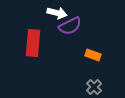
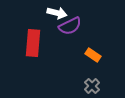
orange rectangle: rotated 14 degrees clockwise
gray cross: moved 2 px left, 1 px up
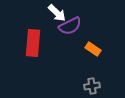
white arrow: rotated 30 degrees clockwise
orange rectangle: moved 6 px up
gray cross: rotated 35 degrees clockwise
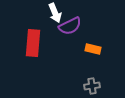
white arrow: moved 2 px left; rotated 24 degrees clockwise
orange rectangle: rotated 21 degrees counterclockwise
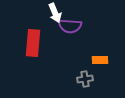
purple semicircle: rotated 30 degrees clockwise
orange rectangle: moved 7 px right, 11 px down; rotated 14 degrees counterclockwise
gray cross: moved 7 px left, 7 px up
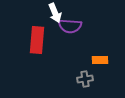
red rectangle: moved 4 px right, 3 px up
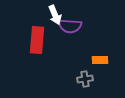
white arrow: moved 2 px down
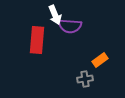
orange rectangle: rotated 35 degrees counterclockwise
